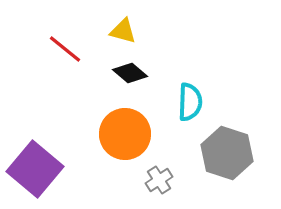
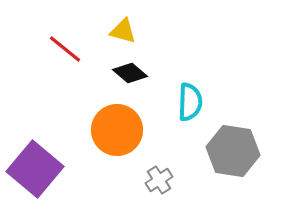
orange circle: moved 8 px left, 4 px up
gray hexagon: moved 6 px right, 2 px up; rotated 9 degrees counterclockwise
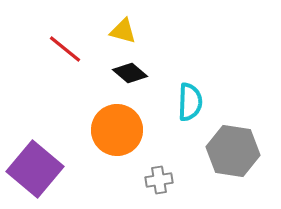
gray cross: rotated 24 degrees clockwise
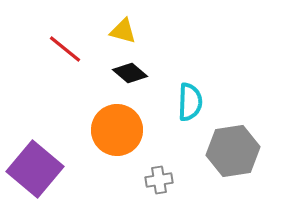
gray hexagon: rotated 18 degrees counterclockwise
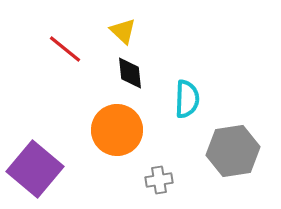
yellow triangle: rotated 28 degrees clockwise
black diamond: rotated 44 degrees clockwise
cyan semicircle: moved 3 px left, 3 px up
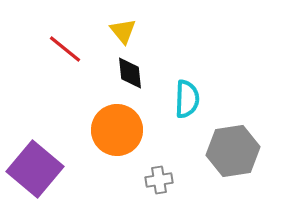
yellow triangle: rotated 8 degrees clockwise
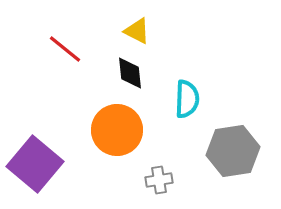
yellow triangle: moved 14 px right; rotated 24 degrees counterclockwise
purple square: moved 5 px up
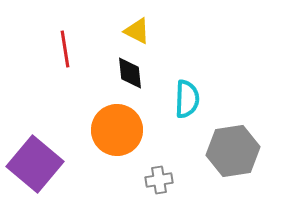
red line: rotated 42 degrees clockwise
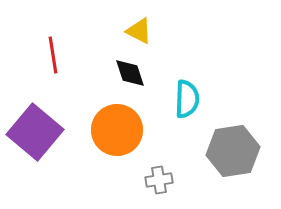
yellow triangle: moved 2 px right
red line: moved 12 px left, 6 px down
black diamond: rotated 12 degrees counterclockwise
purple square: moved 32 px up
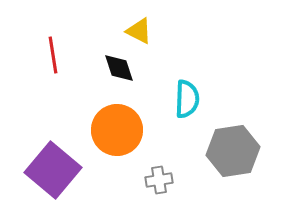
black diamond: moved 11 px left, 5 px up
purple square: moved 18 px right, 38 px down
